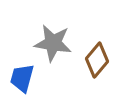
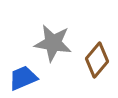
blue trapezoid: moved 1 px right; rotated 52 degrees clockwise
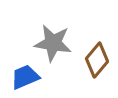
blue trapezoid: moved 2 px right, 1 px up
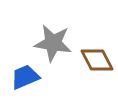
brown diamond: rotated 68 degrees counterclockwise
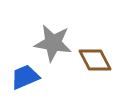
brown diamond: moved 2 px left
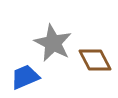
gray star: rotated 18 degrees clockwise
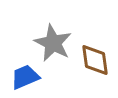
brown diamond: rotated 20 degrees clockwise
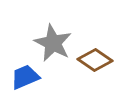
brown diamond: rotated 48 degrees counterclockwise
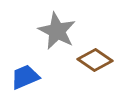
gray star: moved 4 px right, 12 px up
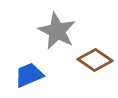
blue trapezoid: moved 4 px right, 2 px up
